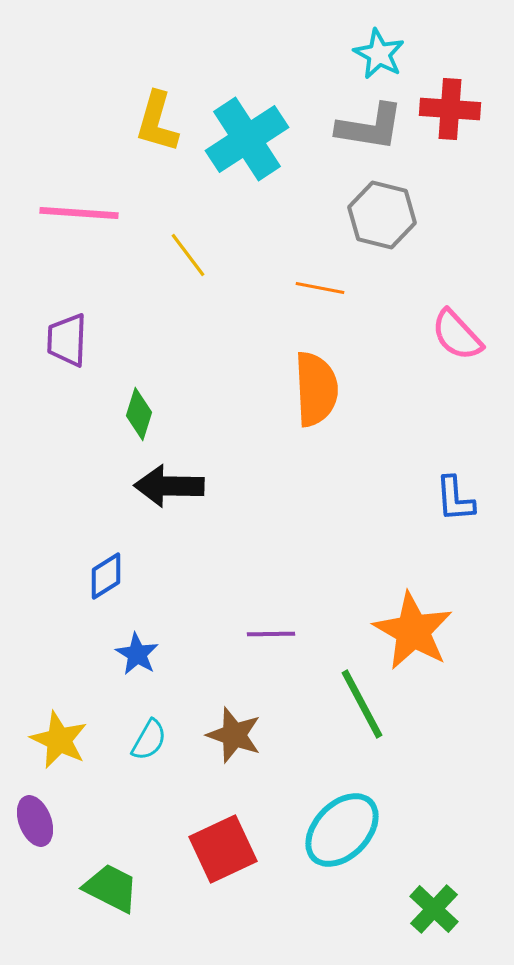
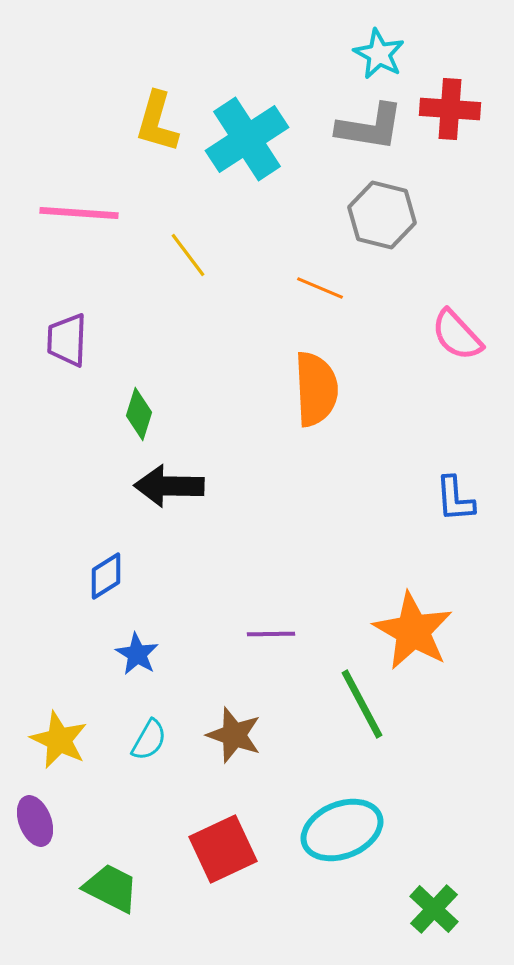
orange line: rotated 12 degrees clockwise
cyan ellipse: rotated 24 degrees clockwise
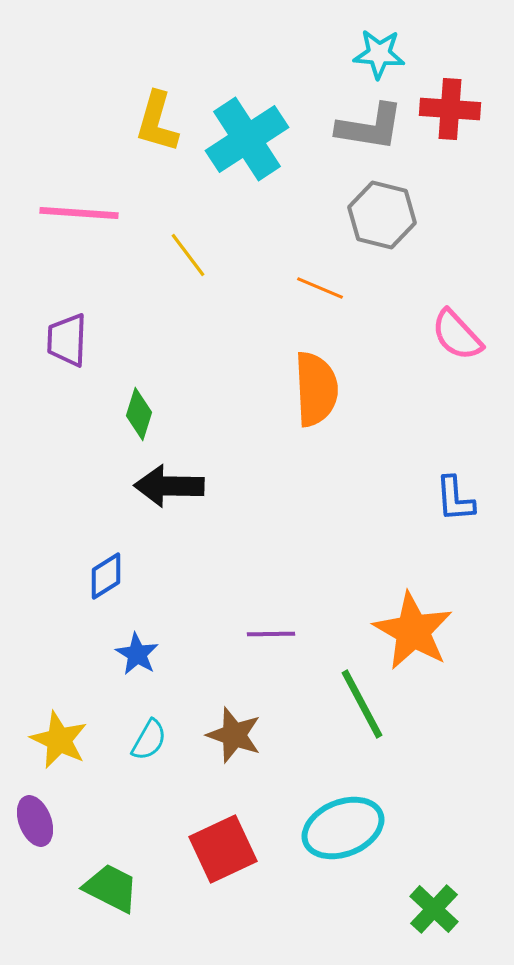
cyan star: rotated 24 degrees counterclockwise
cyan ellipse: moved 1 px right, 2 px up
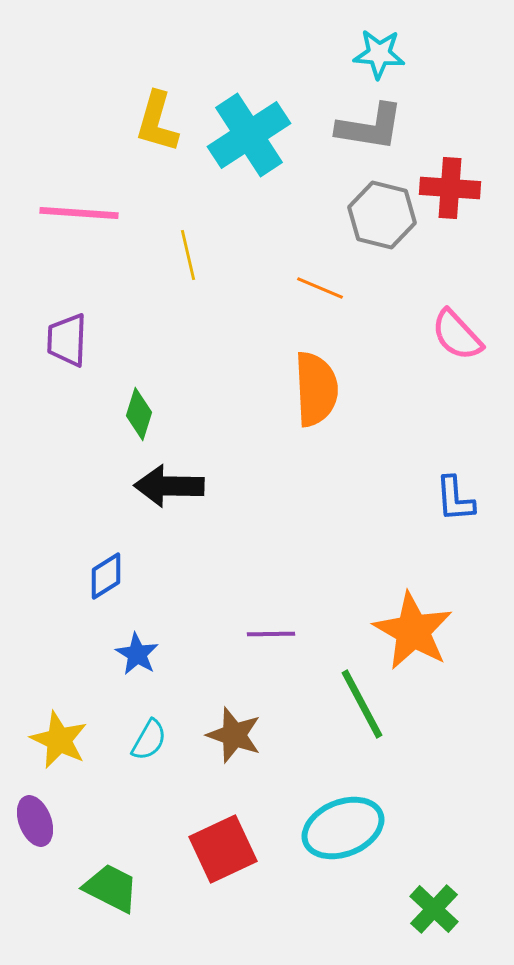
red cross: moved 79 px down
cyan cross: moved 2 px right, 4 px up
yellow line: rotated 24 degrees clockwise
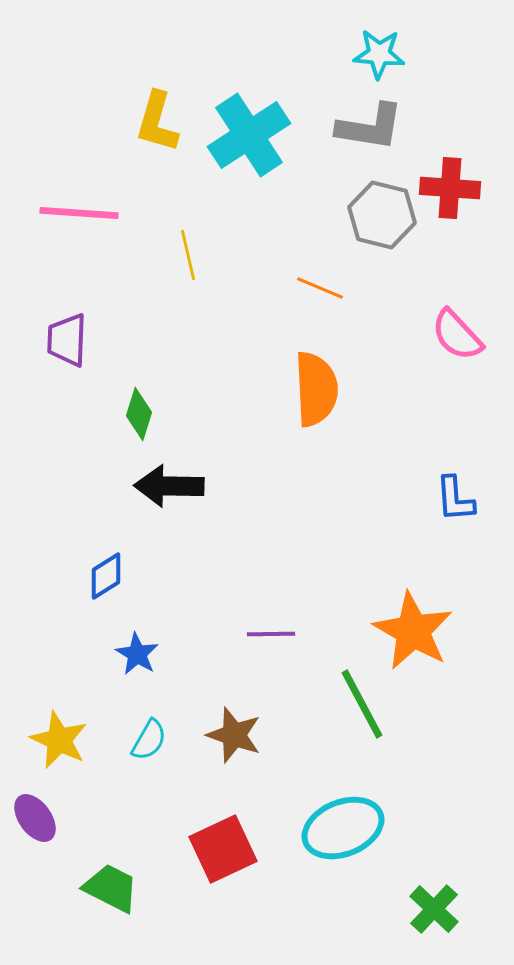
purple ellipse: moved 3 px up; rotated 15 degrees counterclockwise
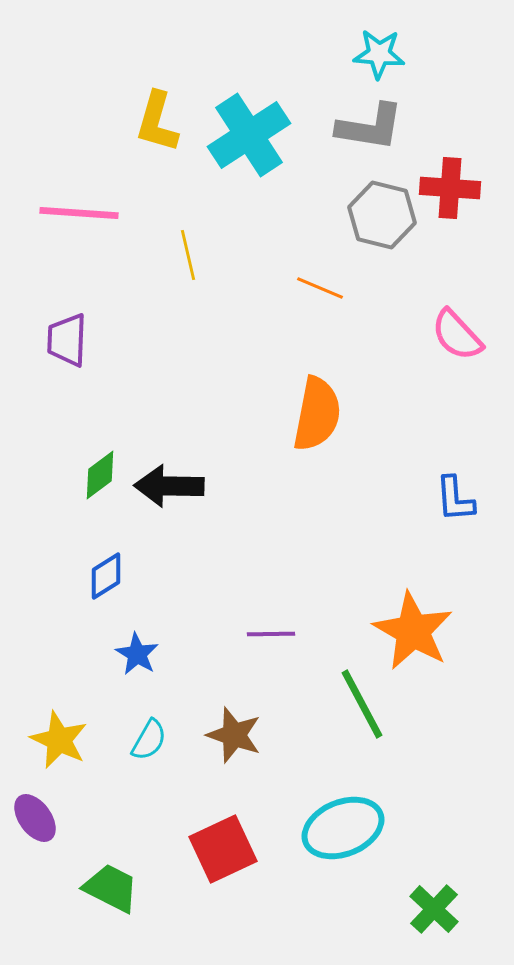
orange semicircle: moved 1 px right, 25 px down; rotated 14 degrees clockwise
green diamond: moved 39 px left, 61 px down; rotated 36 degrees clockwise
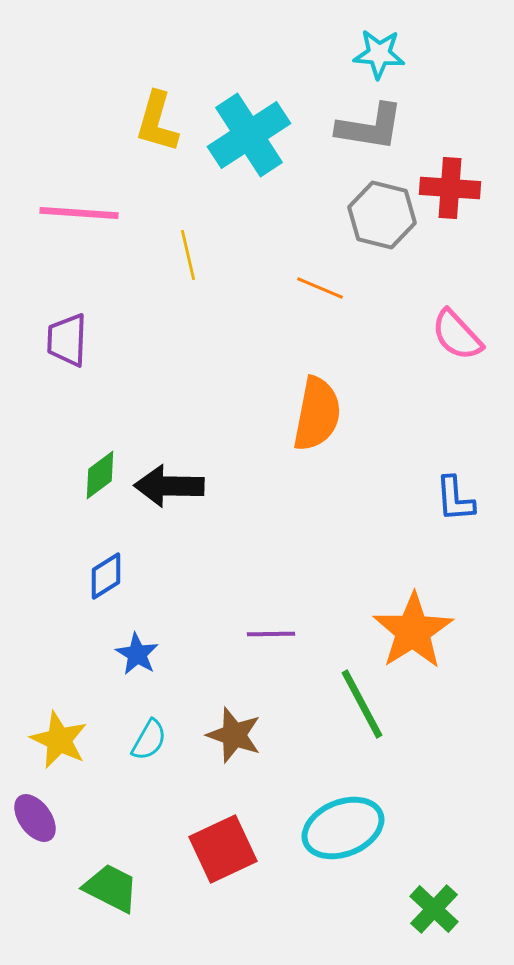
orange star: rotated 10 degrees clockwise
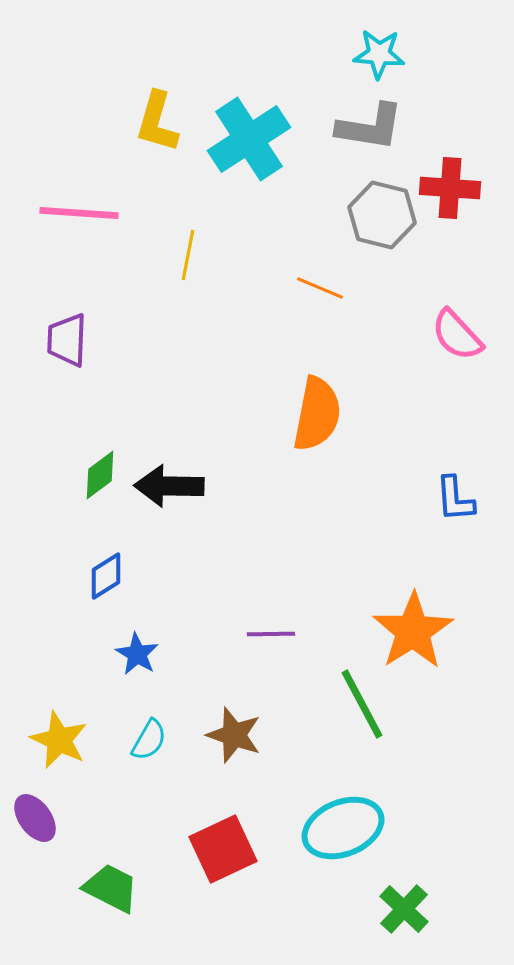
cyan cross: moved 4 px down
yellow line: rotated 24 degrees clockwise
green cross: moved 30 px left
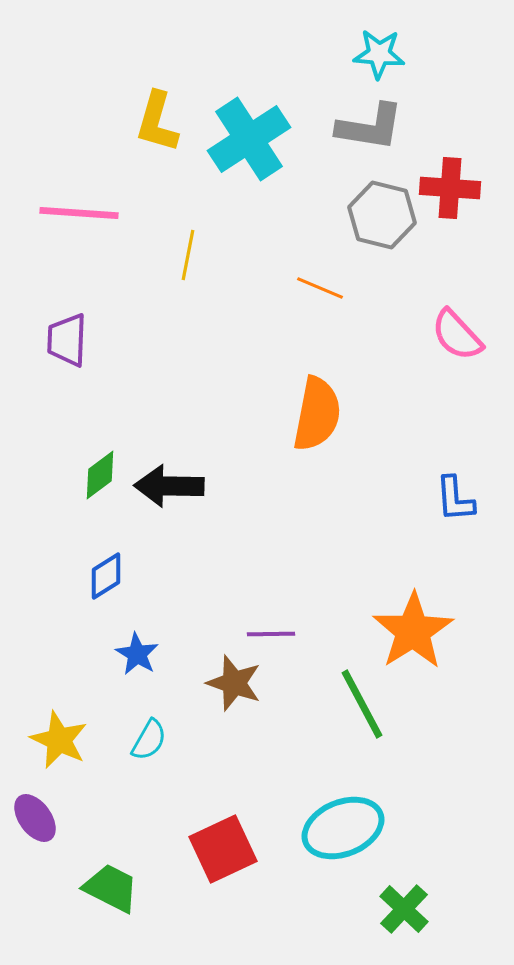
brown star: moved 52 px up
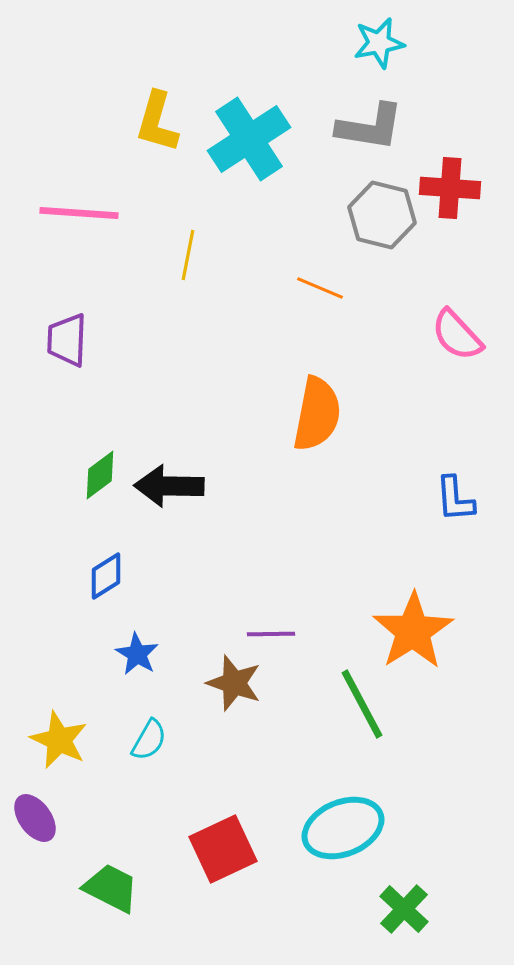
cyan star: moved 11 px up; rotated 15 degrees counterclockwise
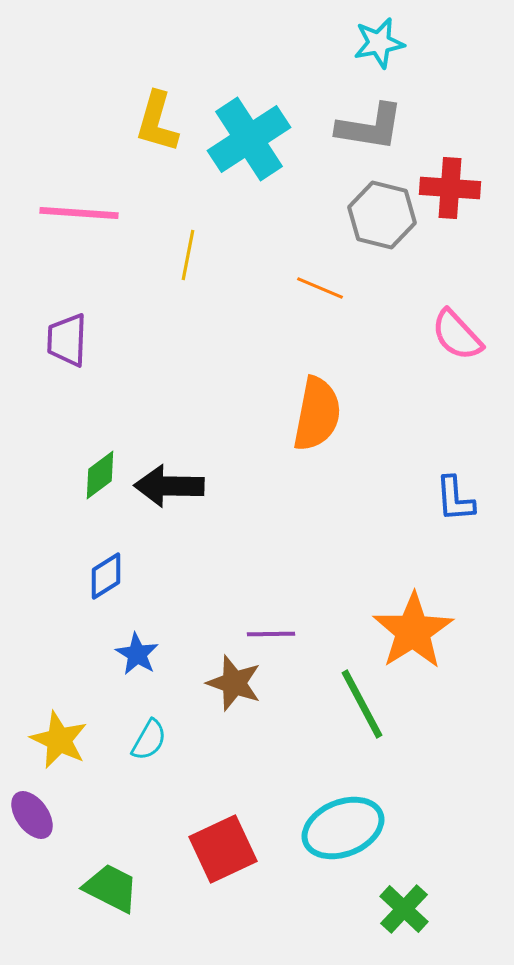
purple ellipse: moved 3 px left, 3 px up
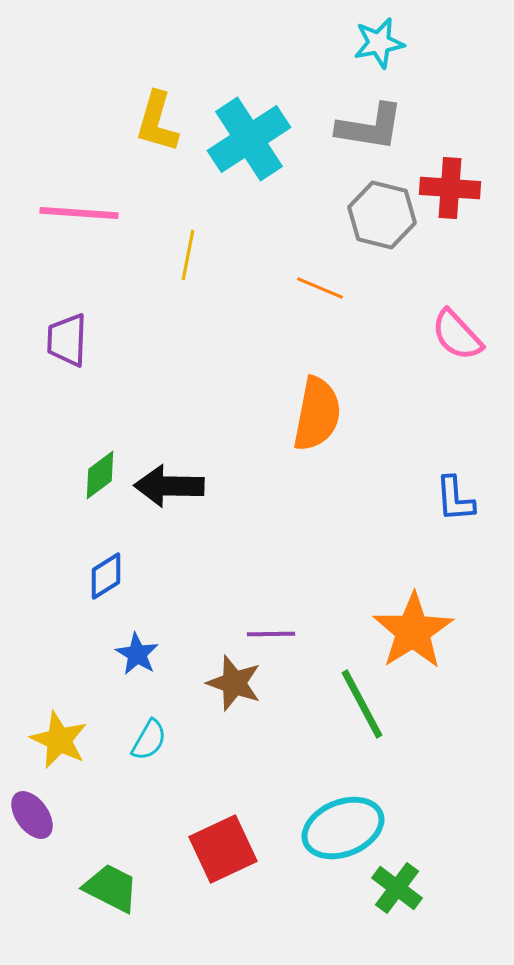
green cross: moved 7 px left, 21 px up; rotated 6 degrees counterclockwise
